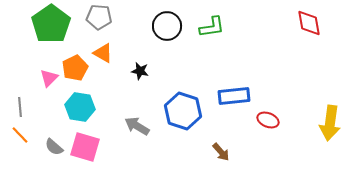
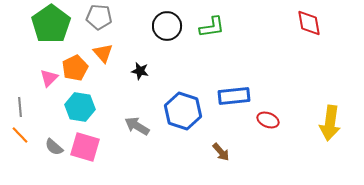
orange triangle: rotated 20 degrees clockwise
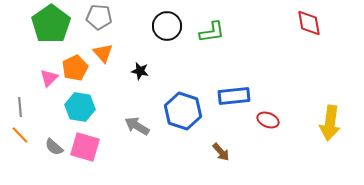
green L-shape: moved 5 px down
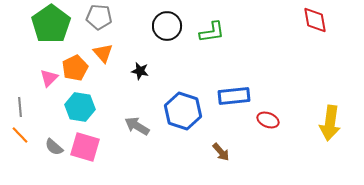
red diamond: moved 6 px right, 3 px up
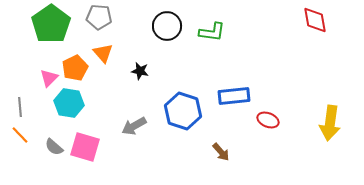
green L-shape: rotated 16 degrees clockwise
cyan hexagon: moved 11 px left, 4 px up
gray arrow: moved 3 px left; rotated 60 degrees counterclockwise
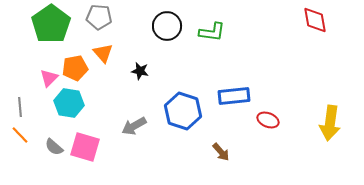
orange pentagon: rotated 15 degrees clockwise
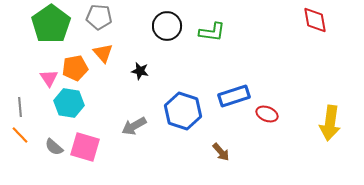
pink triangle: rotated 18 degrees counterclockwise
blue rectangle: rotated 12 degrees counterclockwise
red ellipse: moved 1 px left, 6 px up
